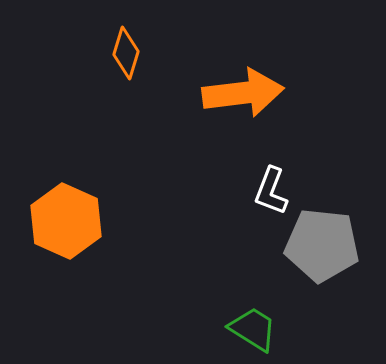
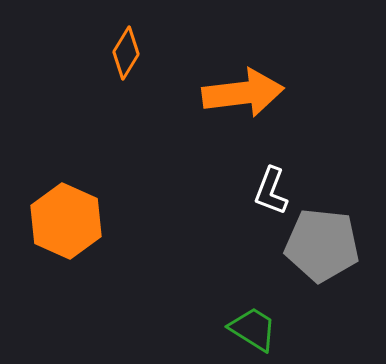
orange diamond: rotated 15 degrees clockwise
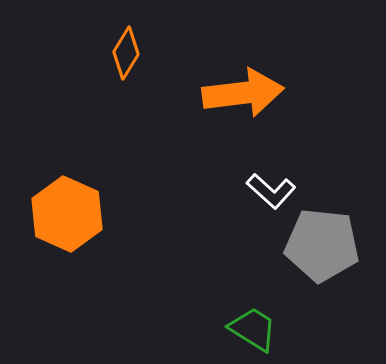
white L-shape: rotated 69 degrees counterclockwise
orange hexagon: moved 1 px right, 7 px up
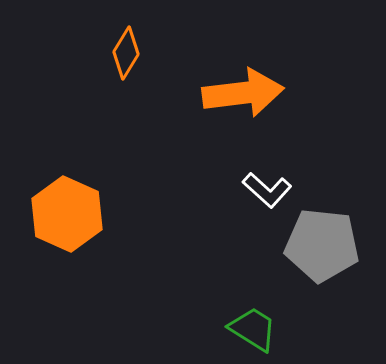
white L-shape: moved 4 px left, 1 px up
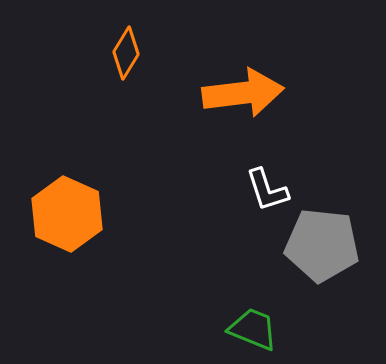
white L-shape: rotated 30 degrees clockwise
green trapezoid: rotated 10 degrees counterclockwise
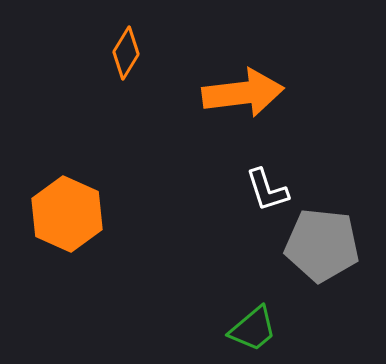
green trapezoid: rotated 118 degrees clockwise
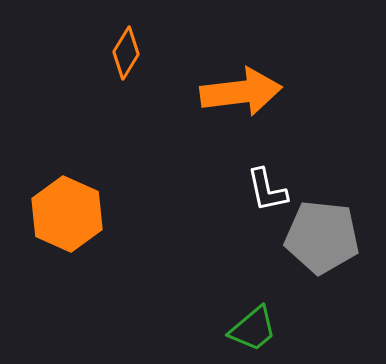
orange arrow: moved 2 px left, 1 px up
white L-shape: rotated 6 degrees clockwise
gray pentagon: moved 8 px up
